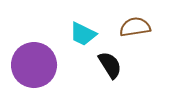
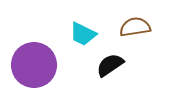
black semicircle: rotated 92 degrees counterclockwise
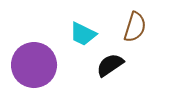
brown semicircle: rotated 116 degrees clockwise
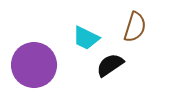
cyan trapezoid: moved 3 px right, 4 px down
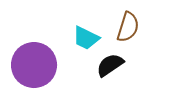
brown semicircle: moved 7 px left
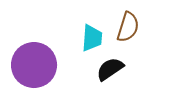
cyan trapezoid: moved 6 px right; rotated 112 degrees counterclockwise
black semicircle: moved 4 px down
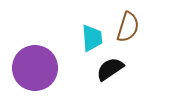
cyan trapezoid: rotated 8 degrees counterclockwise
purple circle: moved 1 px right, 3 px down
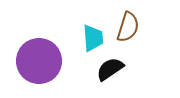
cyan trapezoid: moved 1 px right
purple circle: moved 4 px right, 7 px up
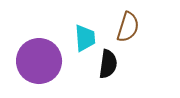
cyan trapezoid: moved 8 px left
black semicircle: moved 2 px left, 5 px up; rotated 132 degrees clockwise
